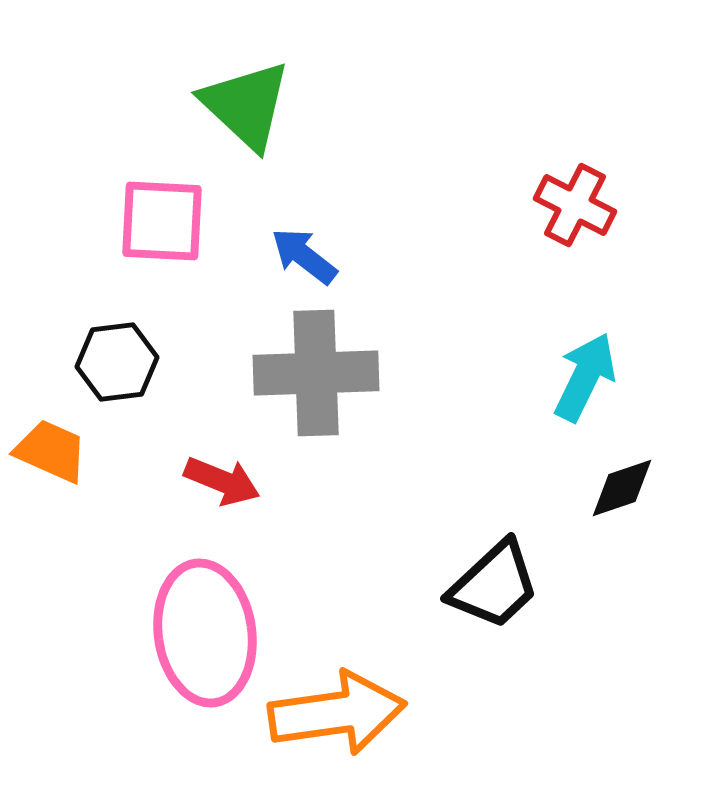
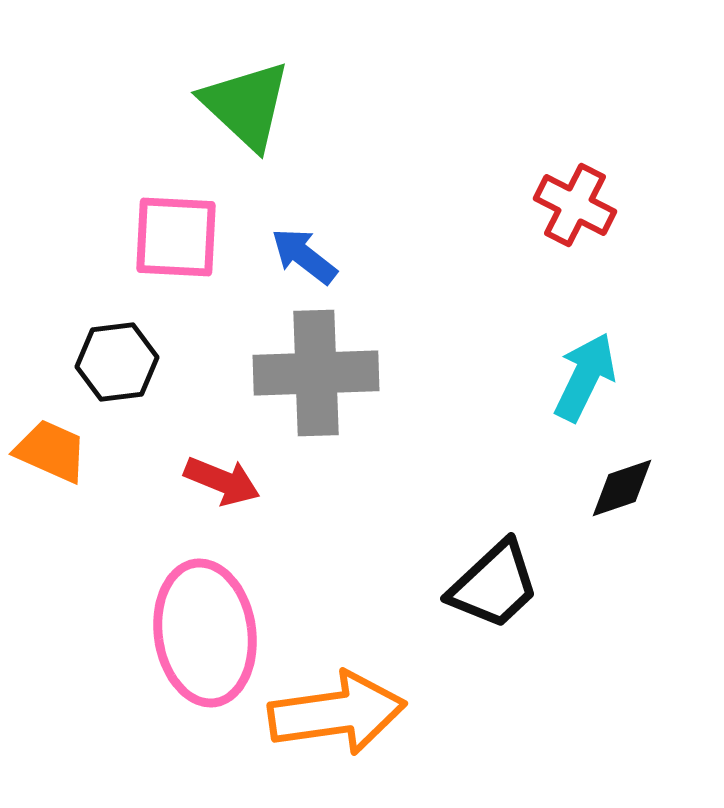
pink square: moved 14 px right, 16 px down
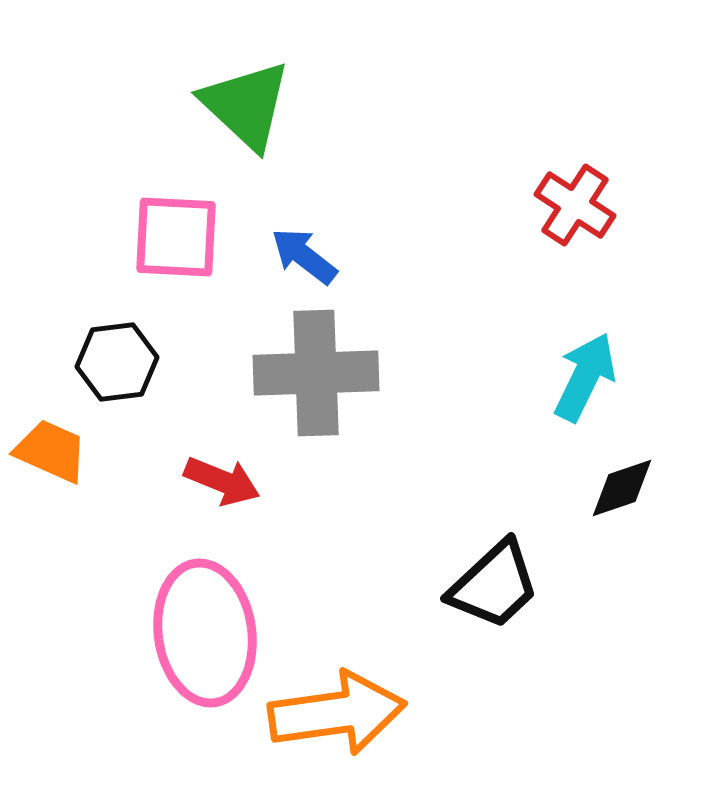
red cross: rotated 6 degrees clockwise
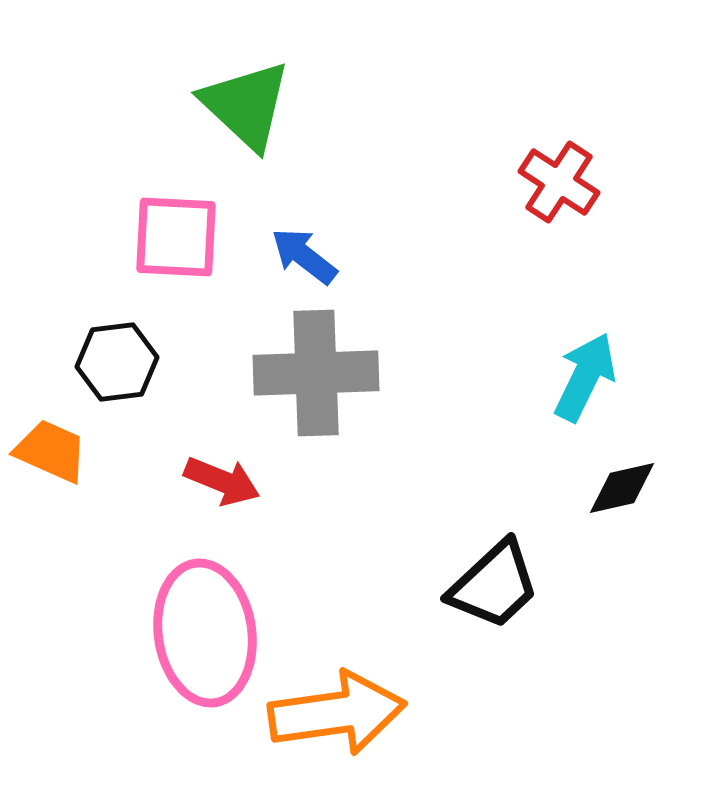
red cross: moved 16 px left, 23 px up
black diamond: rotated 6 degrees clockwise
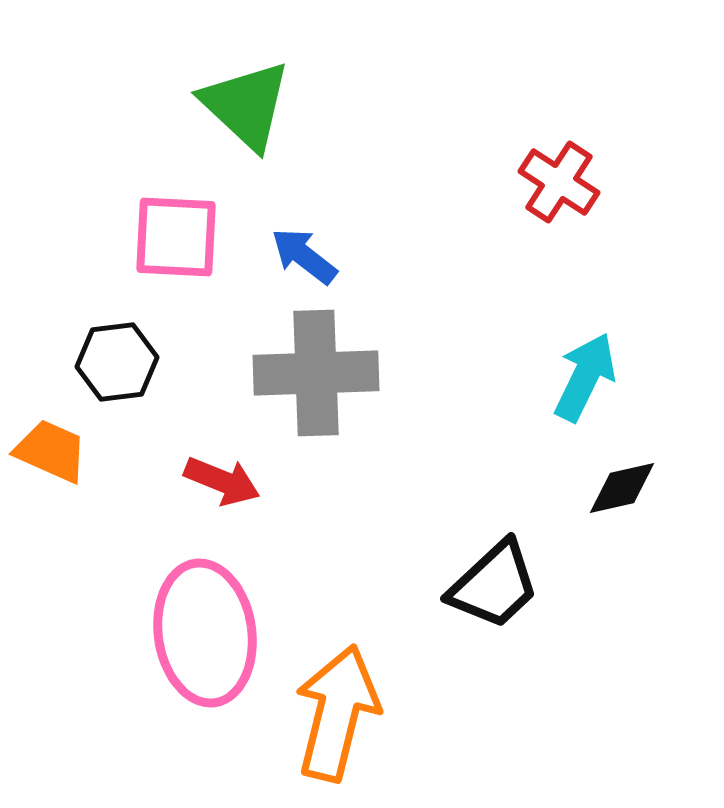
orange arrow: rotated 68 degrees counterclockwise
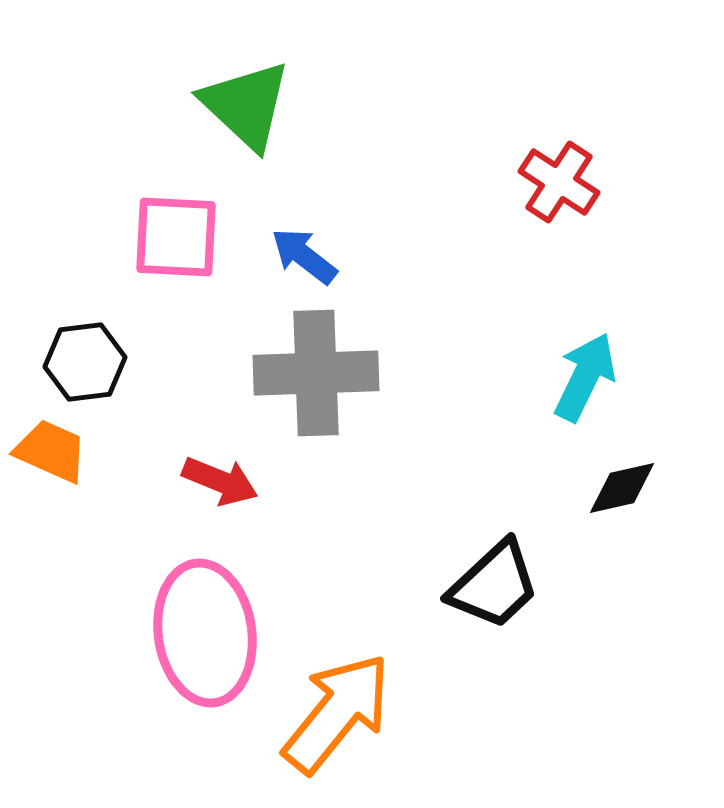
black hexagon: moved 32 px left
red arrow: moved 2 px left
orange arrow: rotated 25 degrees clockwise
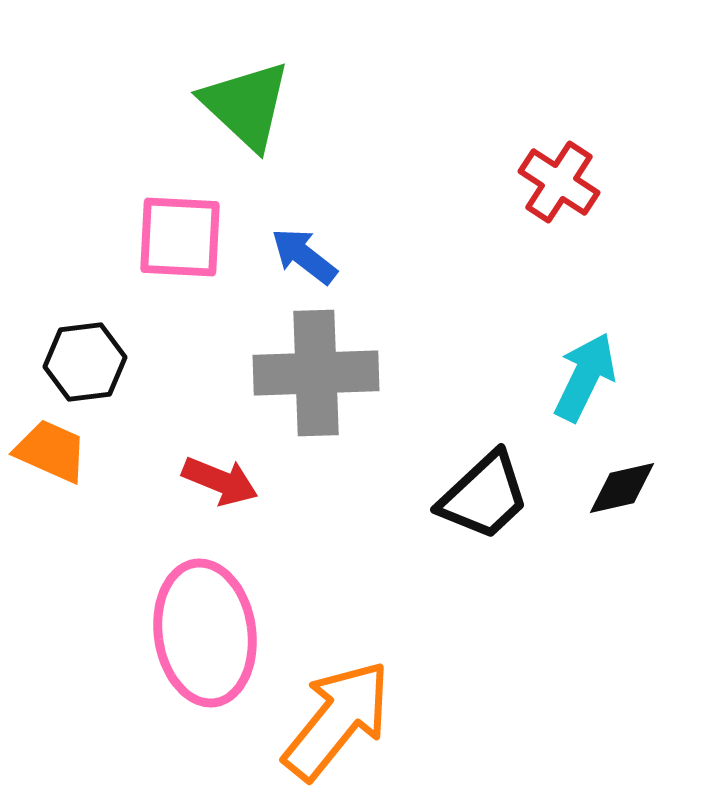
pink square: moved 4 px right
black trapezoid: moved 10 px left, 89 px up
orange arrow: moved 7 px down
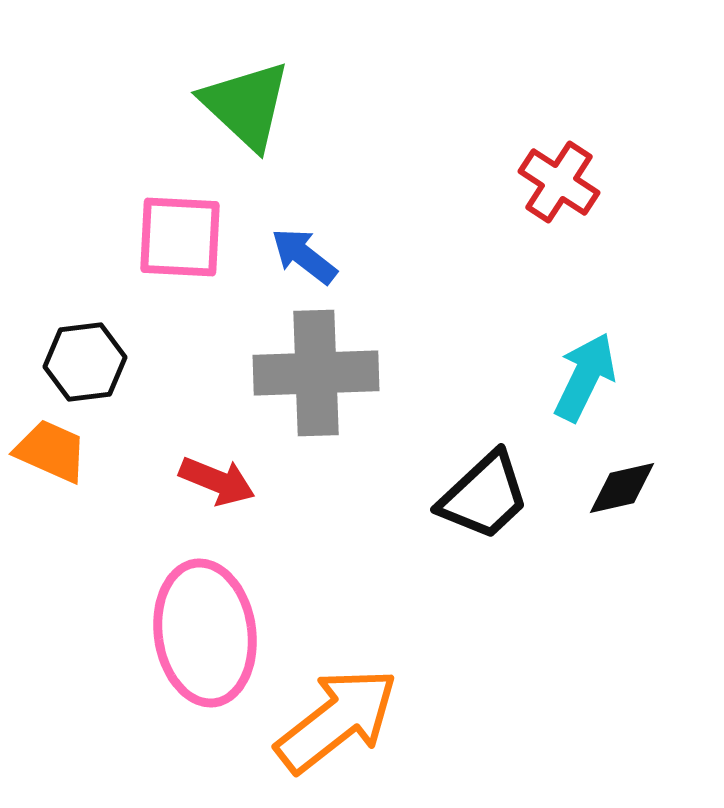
red arrow: moved 3 px left
orange arrow: rotated 13 degrees clockwise
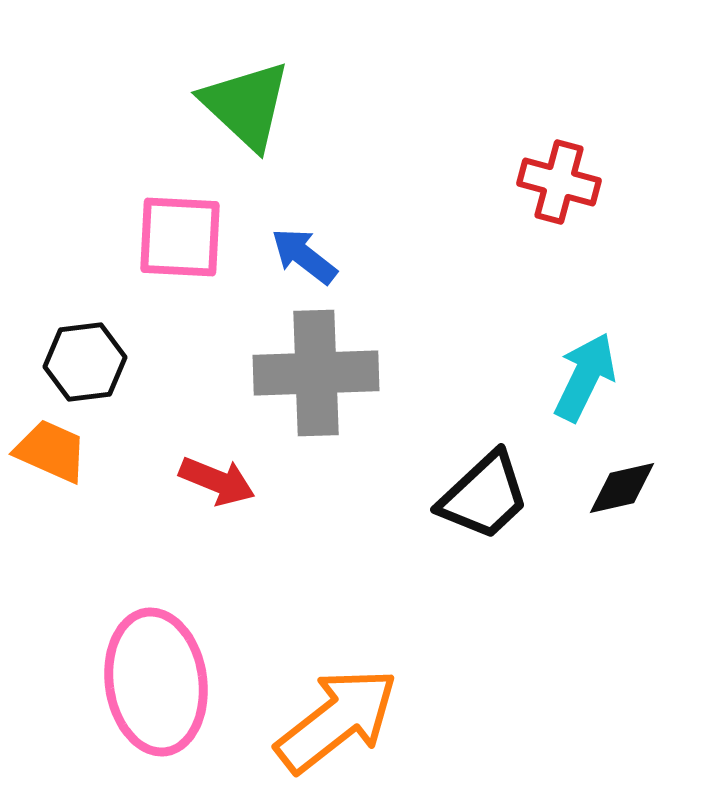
red cross: rotated 18 degrees counterclockwise
pink ellipse: moved 49 px left, 49 px down
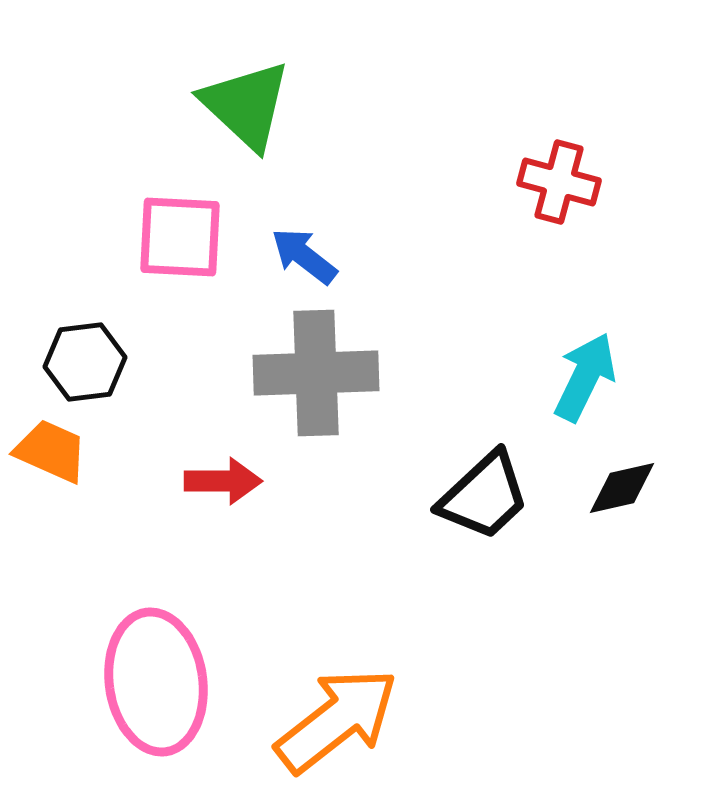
red arrow: moved 6 px right; rotated 22 degrees counterclockwise
